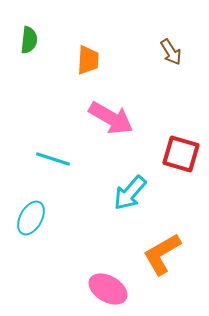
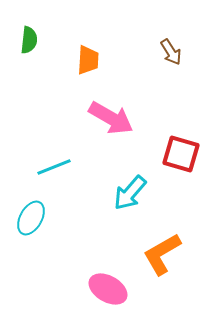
cyan line: moved 1 px right, 8 px down; rotated 40 degrees counterclockwise
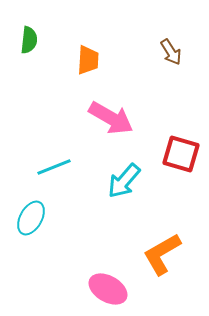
cyan arrow: moved 6 px left, 12 px up
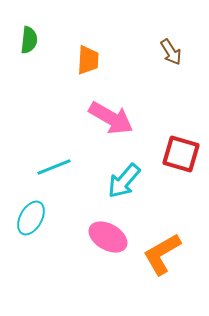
pink ellipse: moved 52 px up
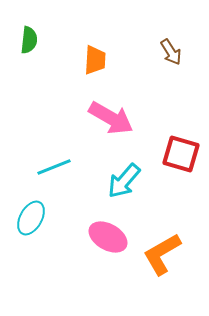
orange trapezoid: moved 7 px right
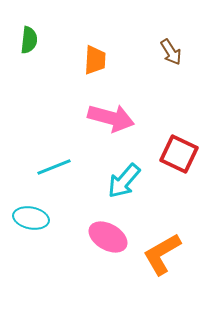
pink arrow: rotated 15 degrees counterclockwise
red square: moved 2 px left; rotated 9 degrees clockwise
cyan ellipse: rotated 72 degrees clockwise
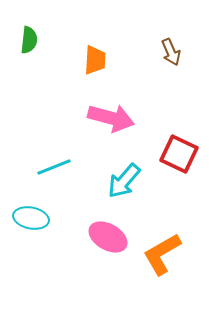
brown arrow: rotated 8 degrees clockwise
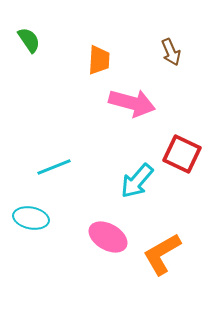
green semicircle: rotated 40 degrees counterclockwise
orange trapezoid: moved 4 px right
pink arrow: moved 21 px right, 15 px up
red square: moved 3 px right
cyan arrow: moved 13 px right
